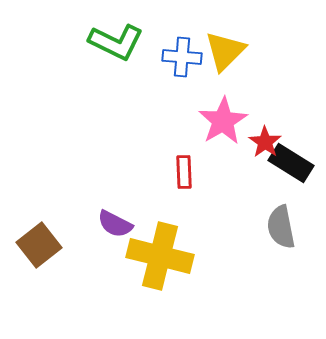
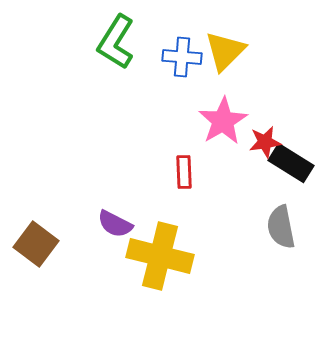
green L-shape: rotated 96 degrees clockwise
red star: rotated 28 degrees clockwise
brown square: moved 3 px left, 1 px up; rotated 15 degrees counterclockwise
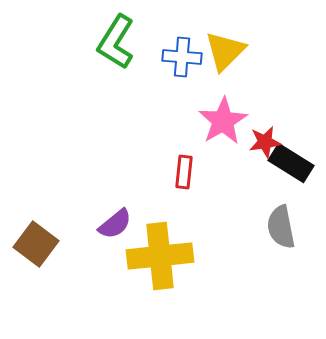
red rectangle: rotated 8 degrees clockwise
purple semicircle: rotated 66 degrees counterclockwise
yellow cross: rotated 20 degrees counterclockwise
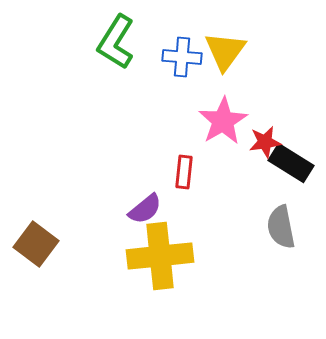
yellow triangle: rotated 9 degrees counterclockwise
purple semicircle: moved 30 px right, 15 px up
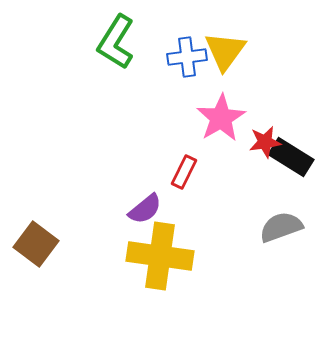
blue cross: moved 5 px right; rotated 12 degrees counterclockwise
pink star: moved 2 px left, 3 px up
black rectangle: moved 6 px up
red rectangle: rotated 20 degrees clockwise
gray semicircle: rotated 81 degrees clockwise
yellow cross: rotated 14 degrees clockwise
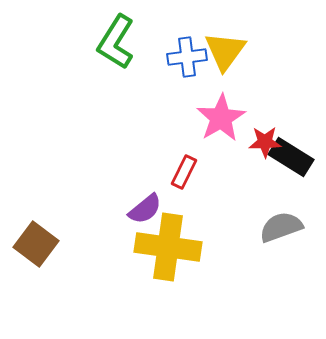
red star: rotated 8 degrees clockwise
yellow cross: moved 8 px right, 9 px up
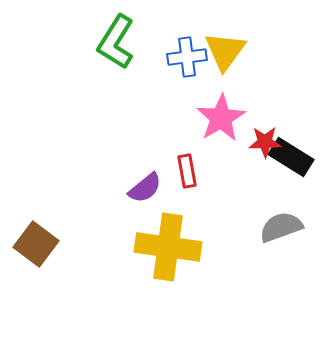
red rectangle: moved 3 px right, 1 px up; rotated 36 degrees counterclockwise
purple semicircle: moved 21 px up
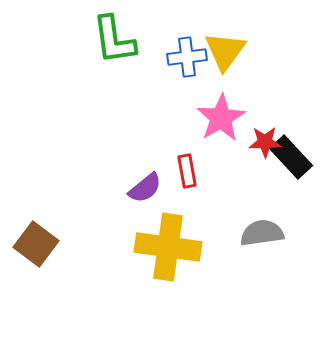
green L-shape: moved 2 px left, 2 px up; rotated 40 degrees counterclockwise
black rectangle: rotated 15 degrees clockwise
gray semicircle: moved 19 px left, 6 px down; rotated 12 degrees clockwise
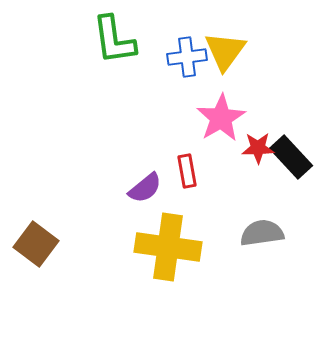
red star: moved 7 px left, 6 px down
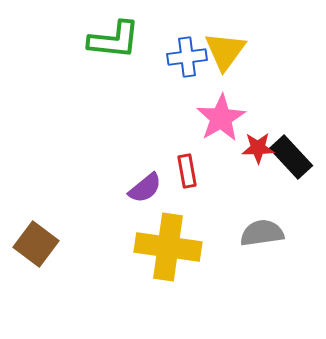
green L-shape: rotated 76 degrees counterclockwise
